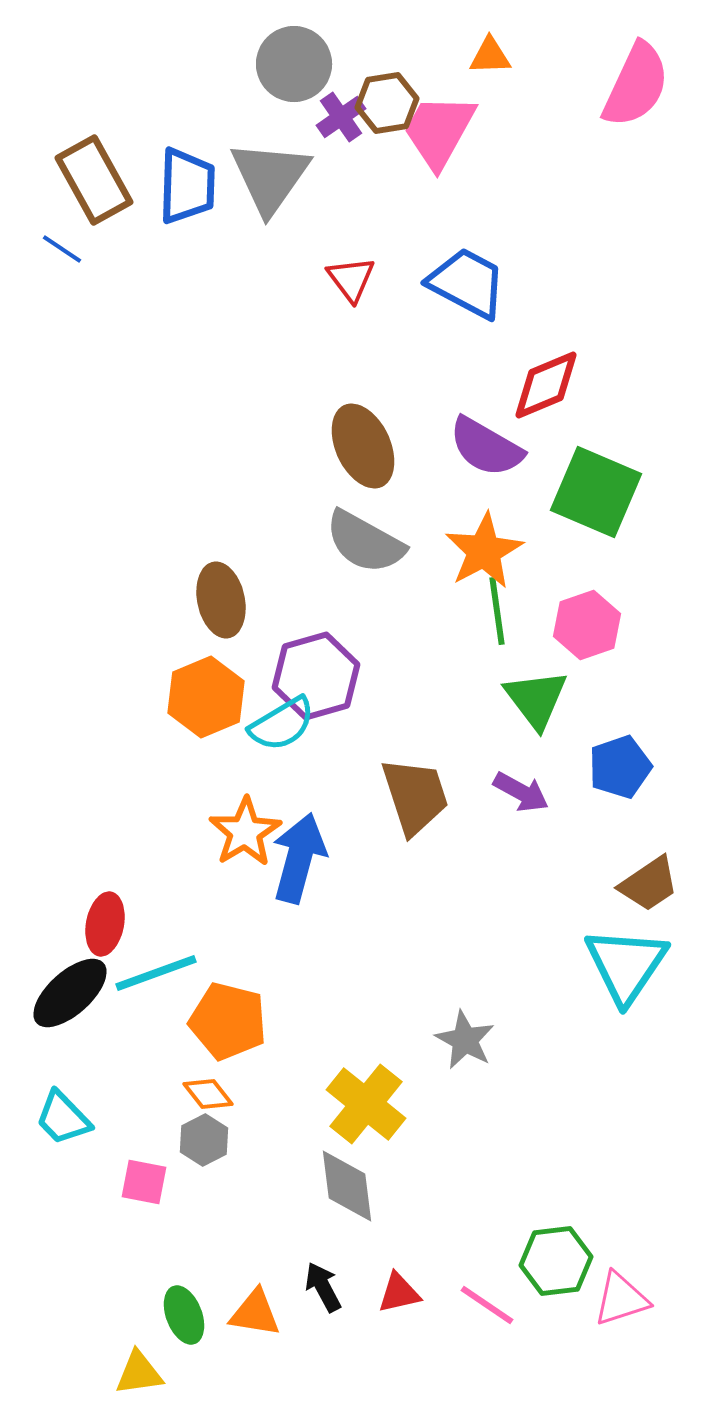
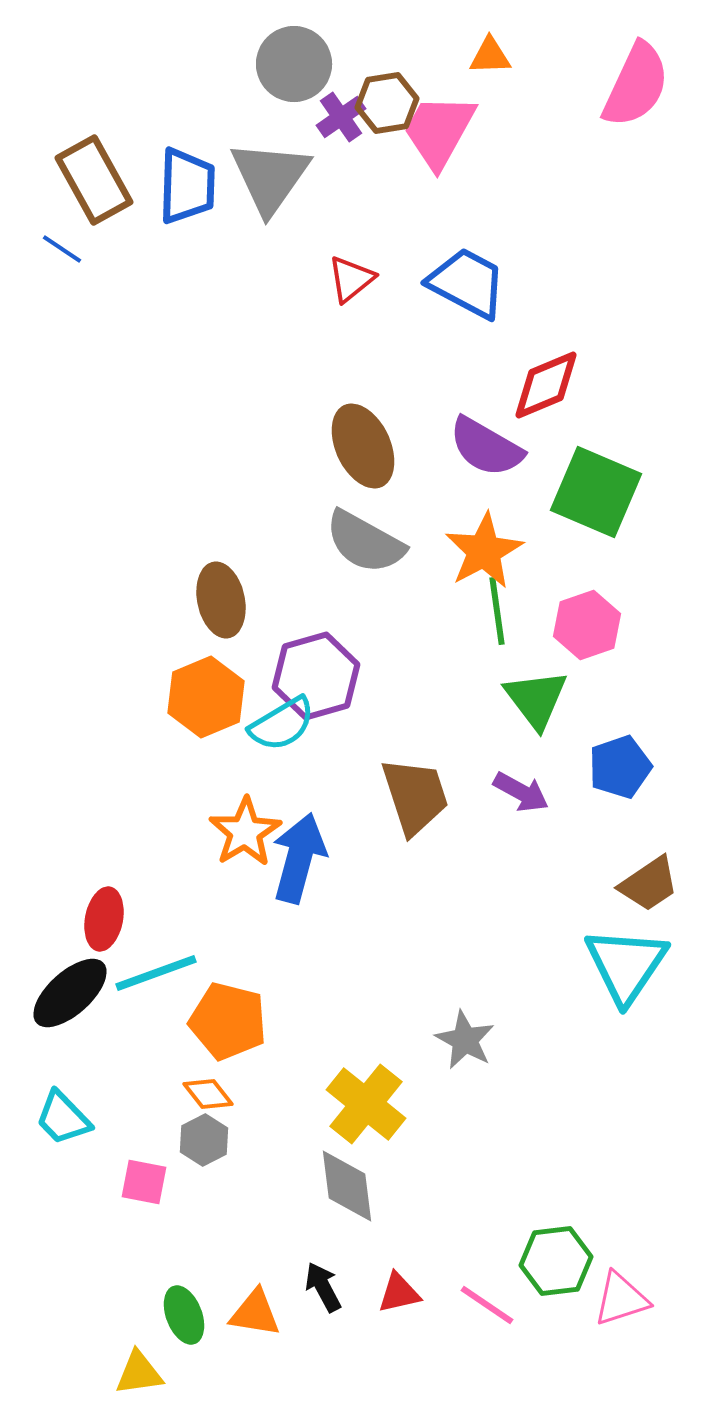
red triangle at (351, 279): rotated 28 degrees clockwise
red ellipse at (105, 924): moved 1 px left, 5 px up
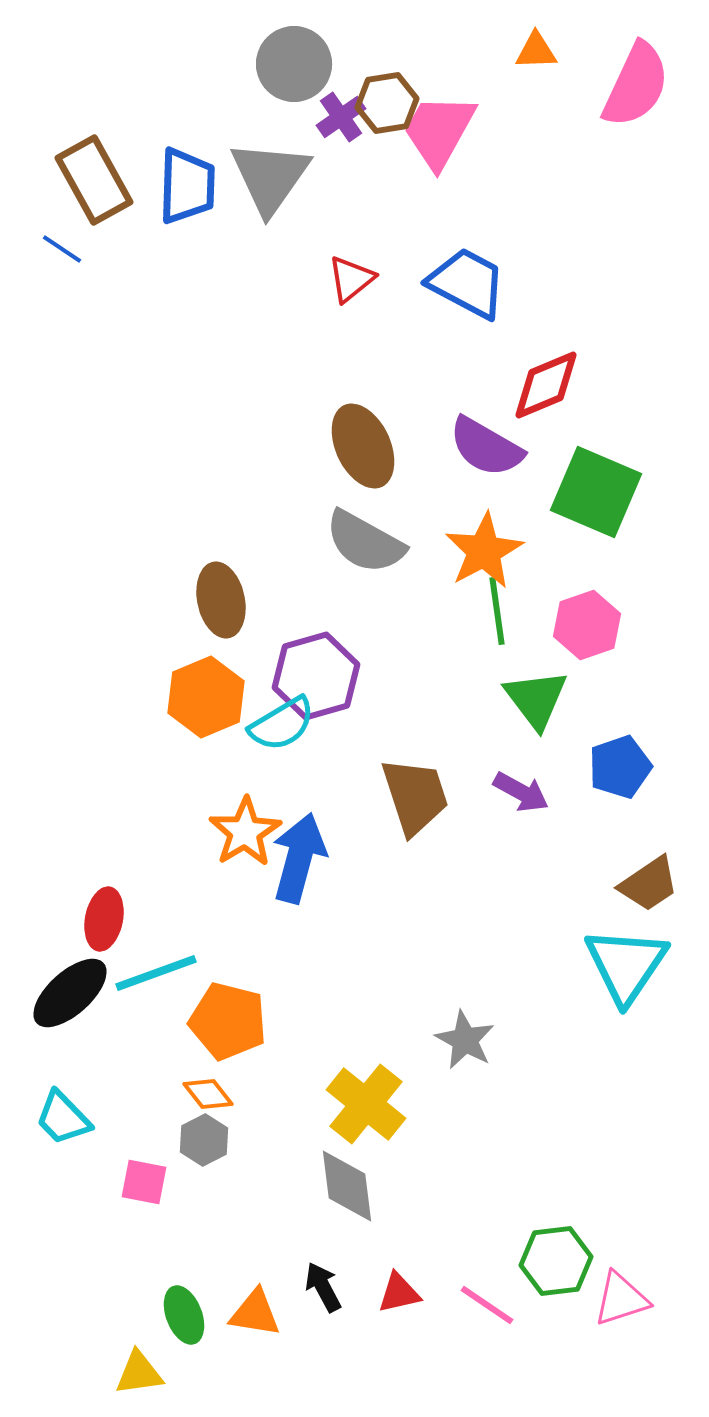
orange triangle at (490, 56): moved 46 px right, 5 px up
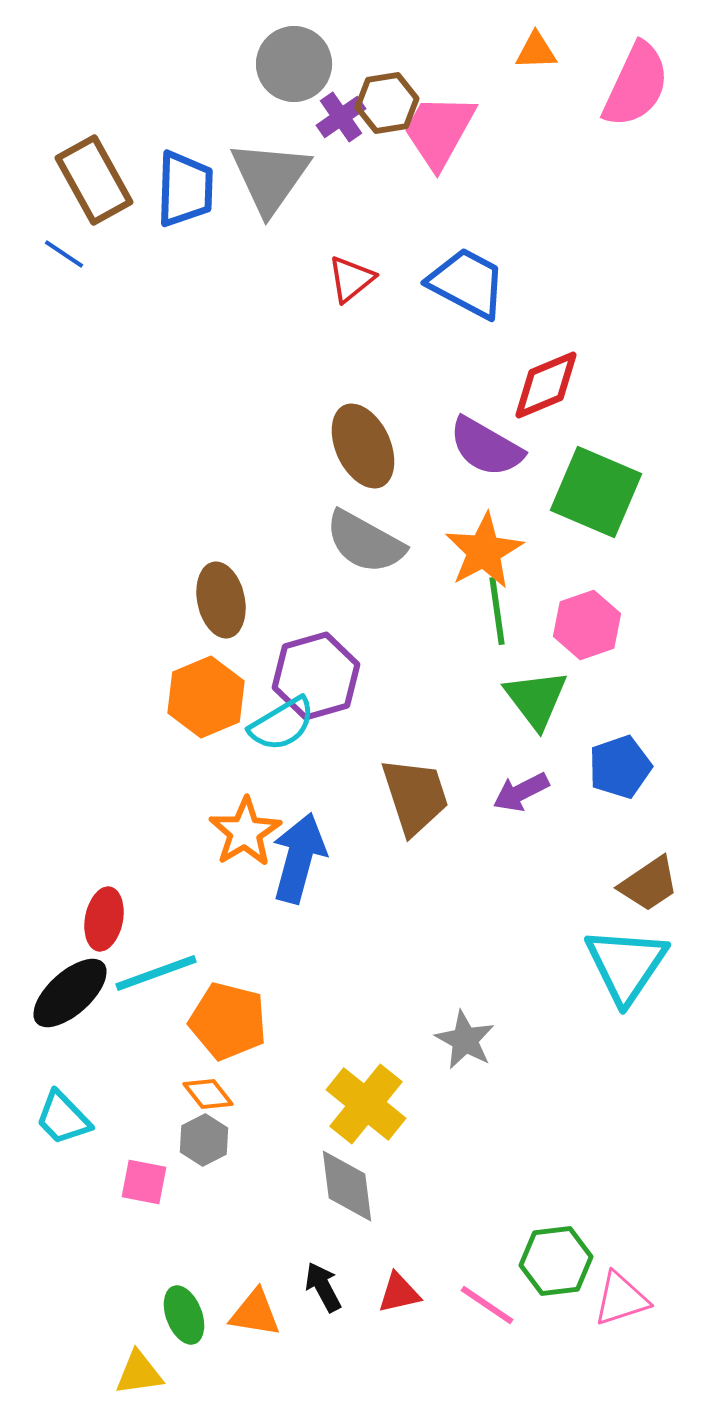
blue trapezoid at (187, 186): moved 2 px left, 3 px down
blue line at (62, 249): moved 2 px right, 5 px down
purple arrow at (521, 792): rotated 124 degrees clockwise
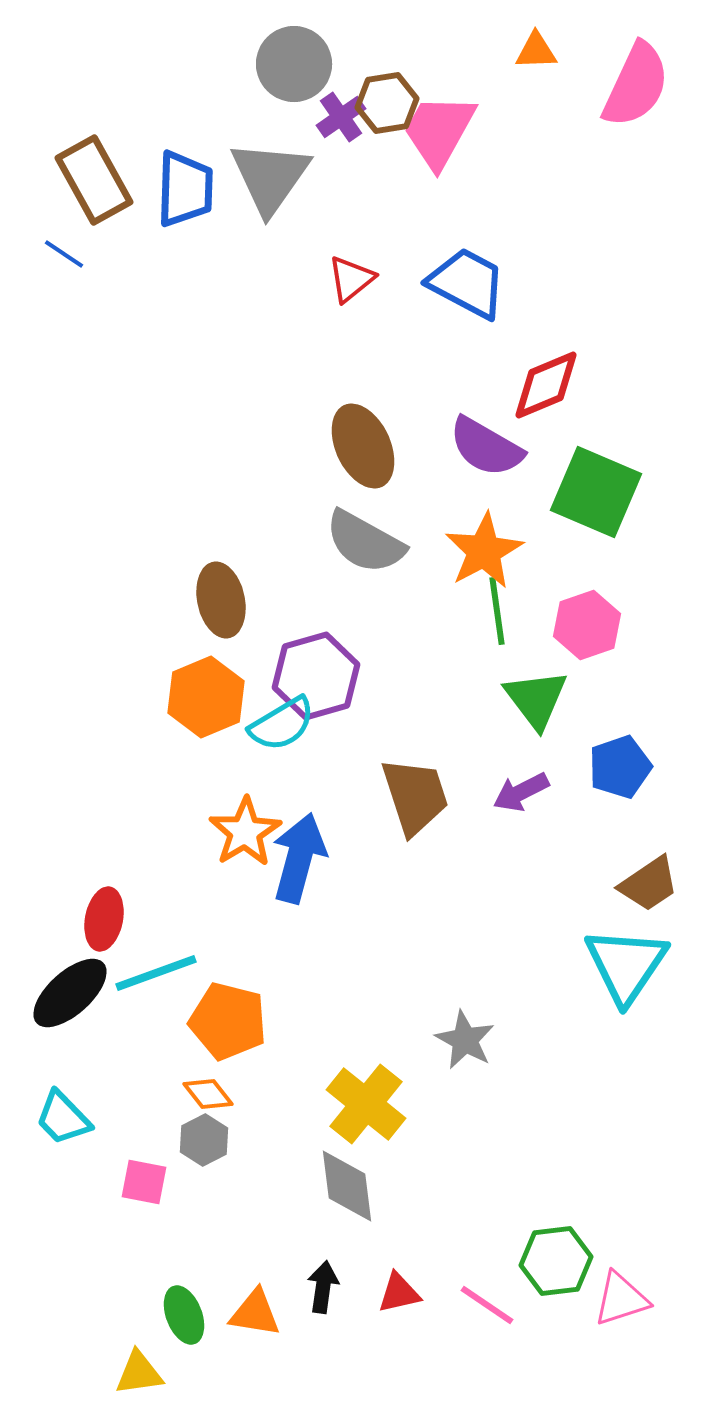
black arrow at (323, 1287): rotated 36 degrees clockwise
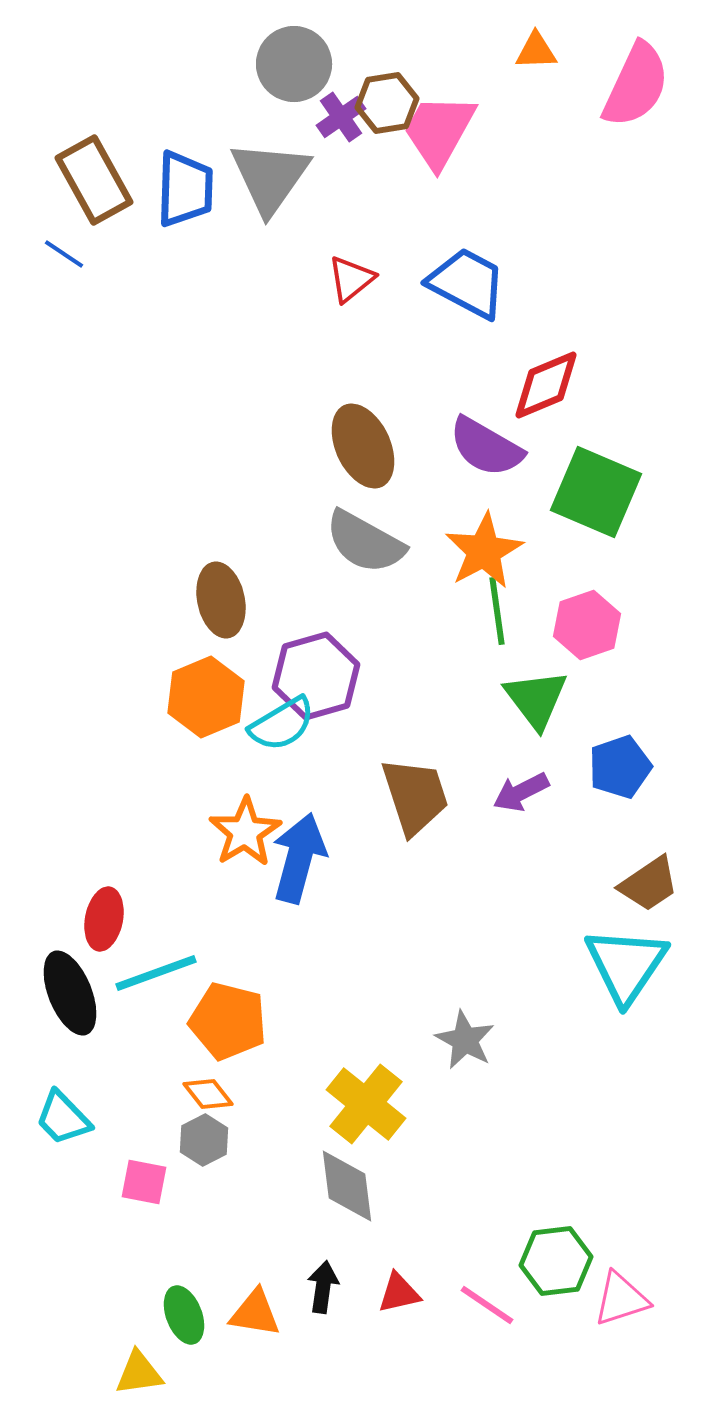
black ellipse at (70, 993): rotated 70 degrees counterclockwise
